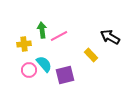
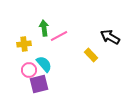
green arrow: moved 2 px right, 2 px up
purple square: moved 26 px left, 9 px down
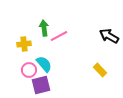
black arrow: moved 1 px left, 1 px up
yellow rectangle: moved 9 px right, 15 px down
purple square: moved 2 px right, 1 px down
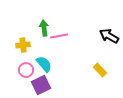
pink line: rotated 18 degrees clockwise
yellow cross: moved 1 px left, 1 px down
pink circle: moved 3 px left
purple square: rotated 12 degrees counterclockwise
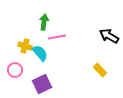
green arrow: moved 6 px up; rotated 14 degrees clockwise
pink line: moved 2 px left, 1 px down
yellow cross: moved 2 px right, 1 px down; rotated 24 degrees clockwise
cyan semicircle: moved 4 px left, 11 px up
pink circle: moved 11 px left
purple square: moved 1 px right, 1 px up
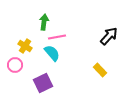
black arrow: rotated 102 degrees clockwise
yellow cross: rotated 16 degrees clockwise
cyan semicircle: moved 12 px right
pink circle: moved 5 px up
purple square: moved 1 px right, 1 px up
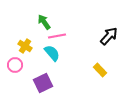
green arrow: rotated 42 degrees counterclockwise
pink line: moved 1 px up
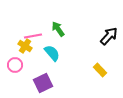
green arrow: moved 14 px right, 7 px down
pink line: moved 24 px left
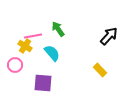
purple square: rotated 30 degrees clockwise
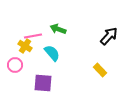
green arrow: rotated 35 degrees counterclockwise
